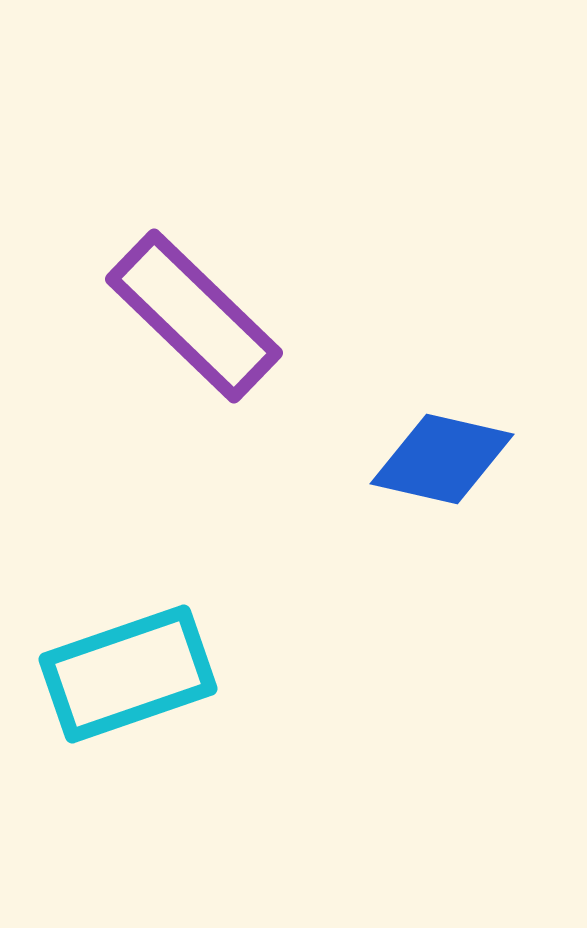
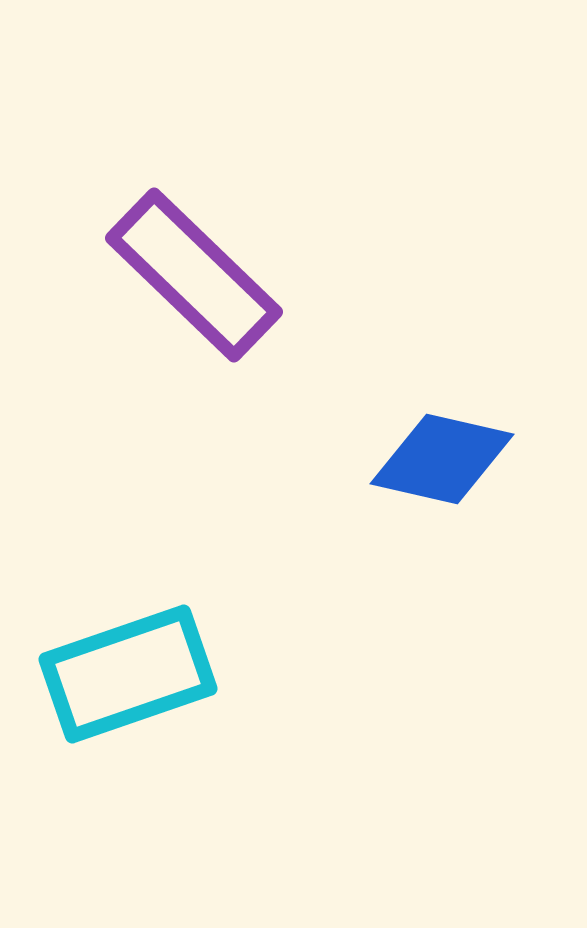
purple rectangle: moved 41 px up
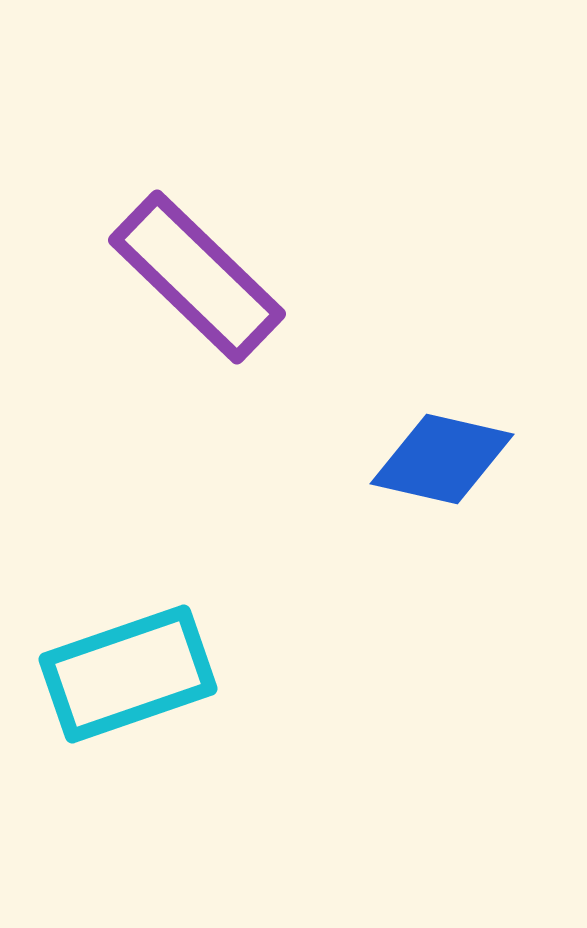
purple rectangle: moved 3 px right, 2 px down
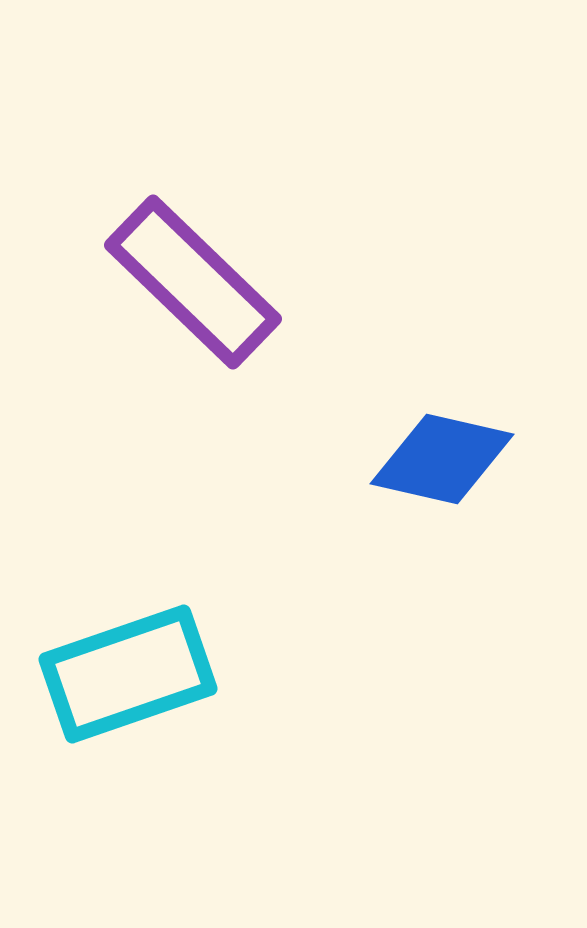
purple rectangle: moved 4 px left, 5 px down
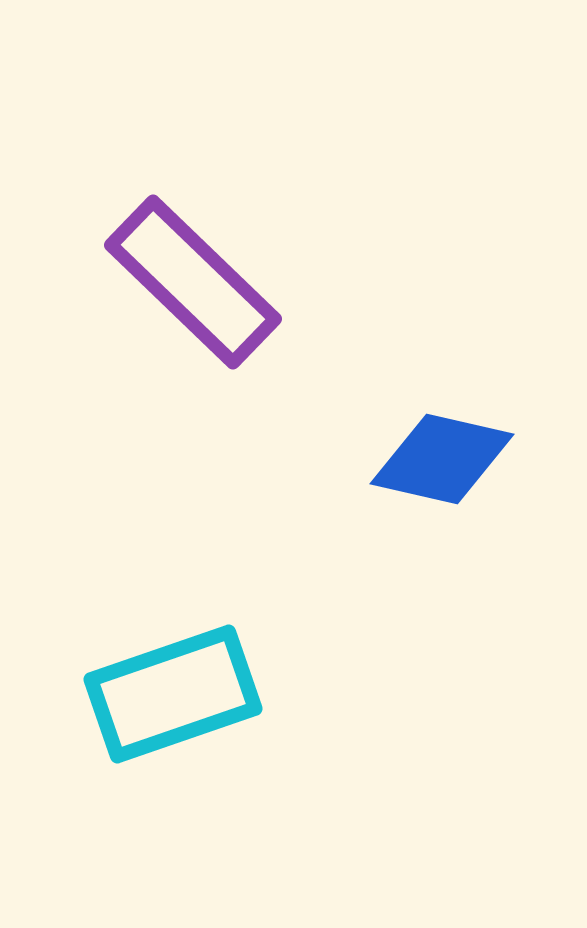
cyan rectangle: moved 45 px right, 20 px down
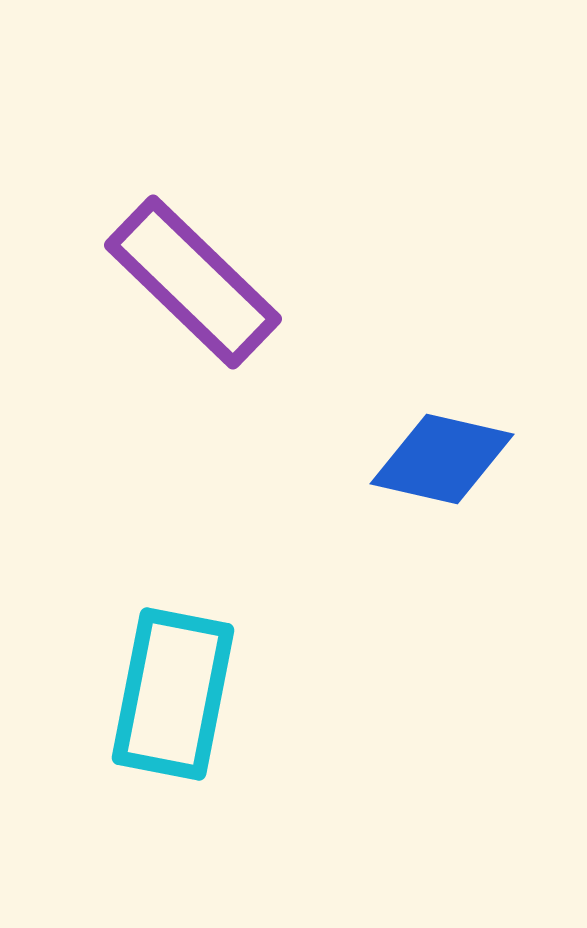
cyan rectangle: rotated 60 degrees counterclockwise
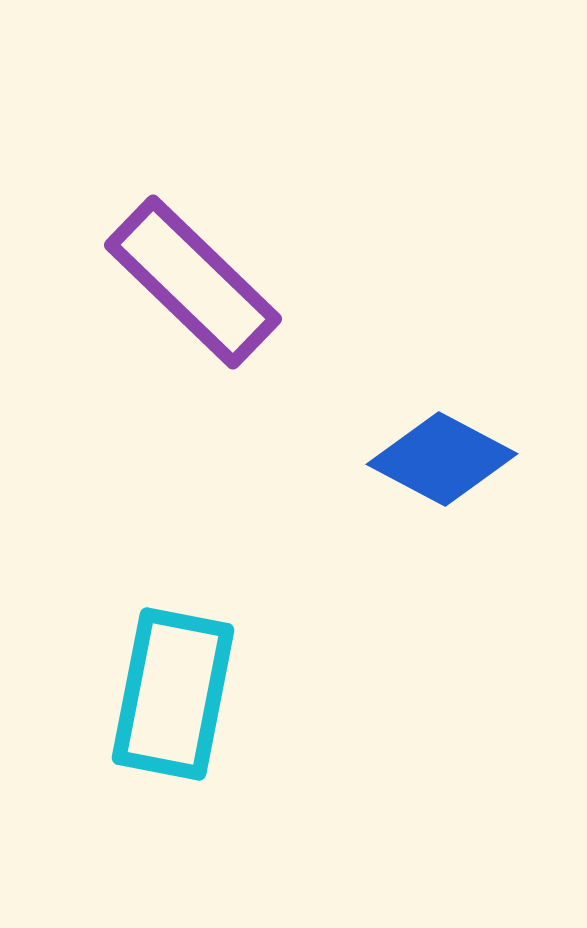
blue diamond: rotated 15 degrees clockwise
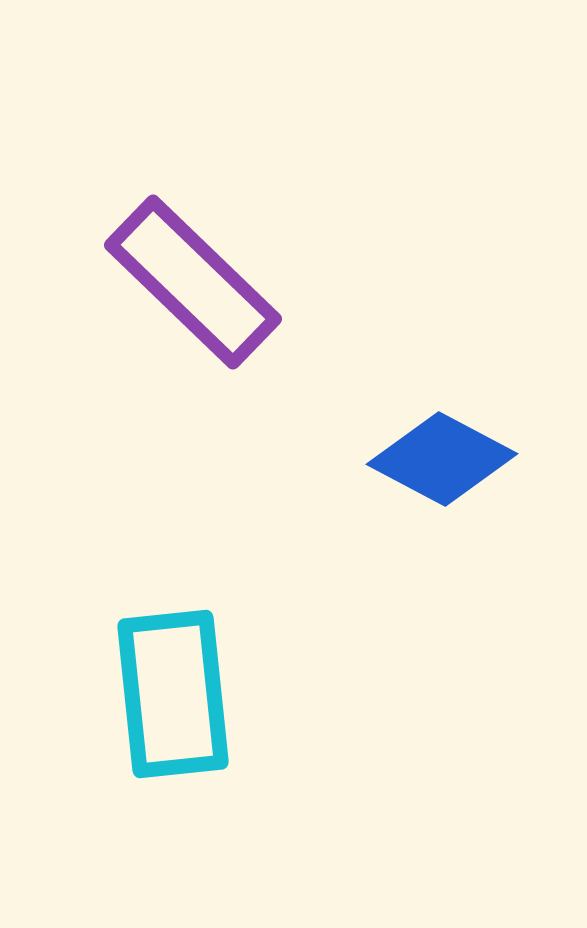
cyan rectangle: rotated 17 degrees counterclockwise
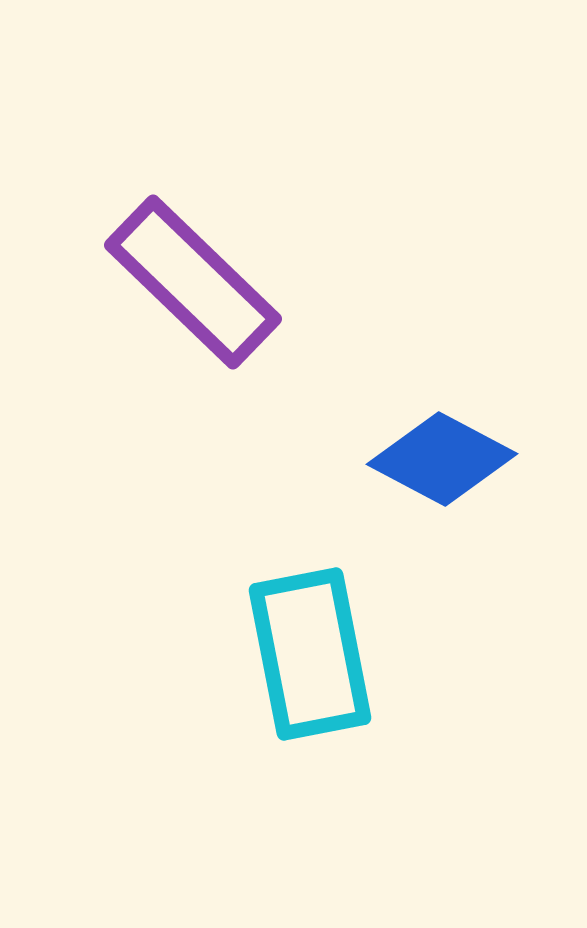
cyan rectangle: moved 137 px right, 40 px up; rotated 5 degrees counterclockwise
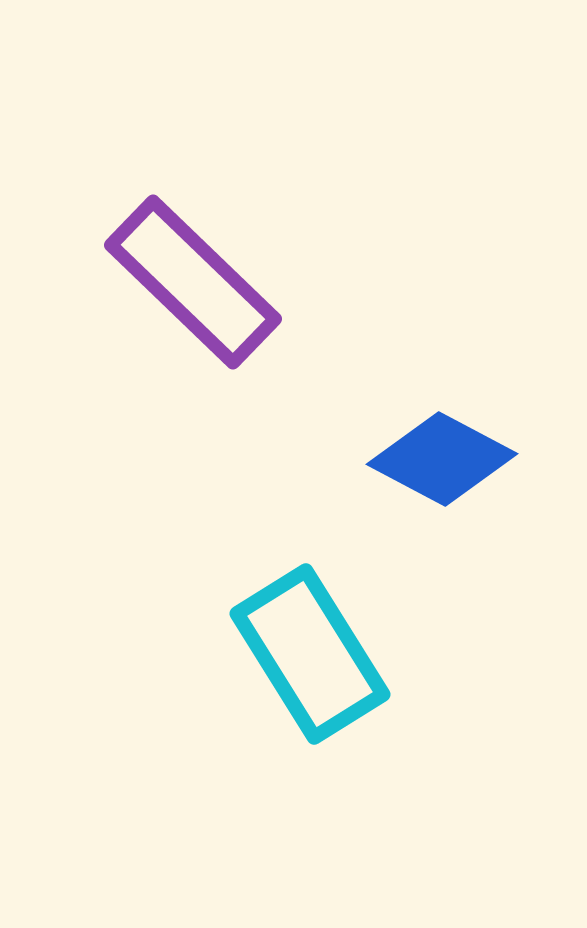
cyan rectangle: rotated 21 degrees counterclockwise
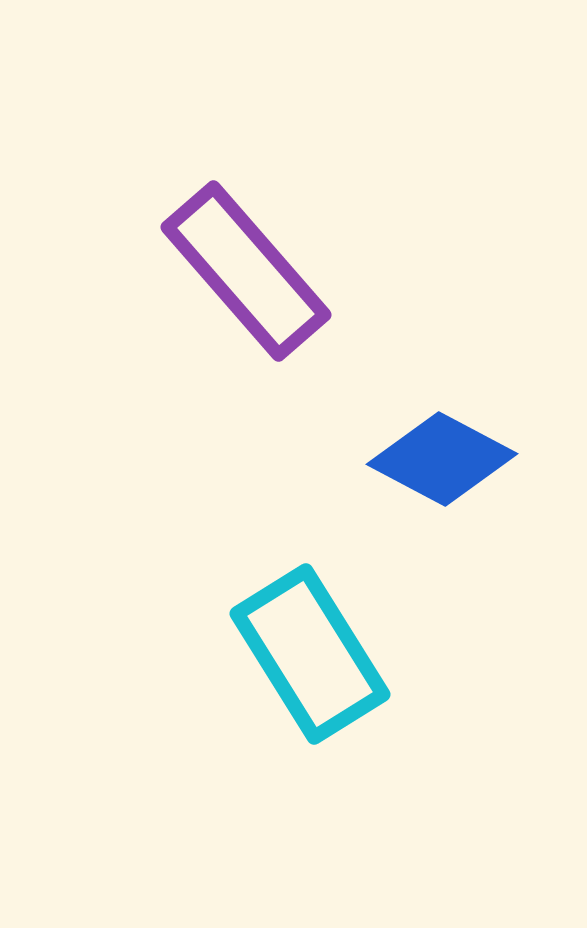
purple rectangle: moved 53 px right, 11 px up; rotated 5 degrees clockwise
